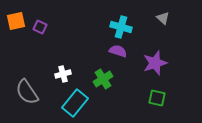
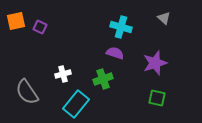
gray triangle: moved 1 px right
purple semicircle: moved 3 px left, 2 px down
green cross: rotated 12 degrees clockwise
cyan rectangle: moved 1 px right, 1 px down
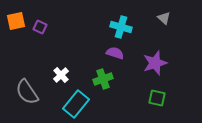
white cross: moved 2 px left, 1 px down; rotated 28 degrees counterclockwise
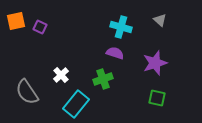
gray triangle: moved 4 px left, 2 px down
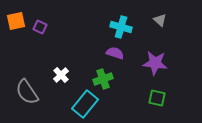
purple star: rotated 25 degrees clockwise
cyan rectangle: moved 9 px right
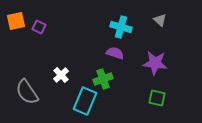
purple square: moved 1 px left
cyan rectangle: moved 3 px up; rotated 16 degrees counterclockwise
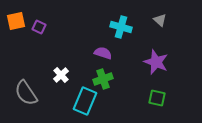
purple semicircle: moved 12 px left
purple star: moved 1 px right, 1 px up; rotated 15 degrees clockwise
gray semicircle: moved 1 px left, 1 px down
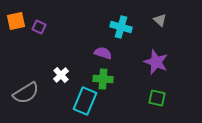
green cross: rotated 24 degrees clockwise
gray semicircle: rotated 88 degrees counterclockwise
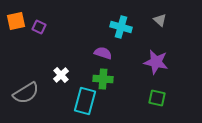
purple star: rotated 10 degrees counterclockwise
cyan rectangle: rotated 8 degrees counterclockwise
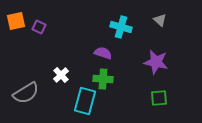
green square: moved 2 px right; rotated 18 degrees counterclockwise
